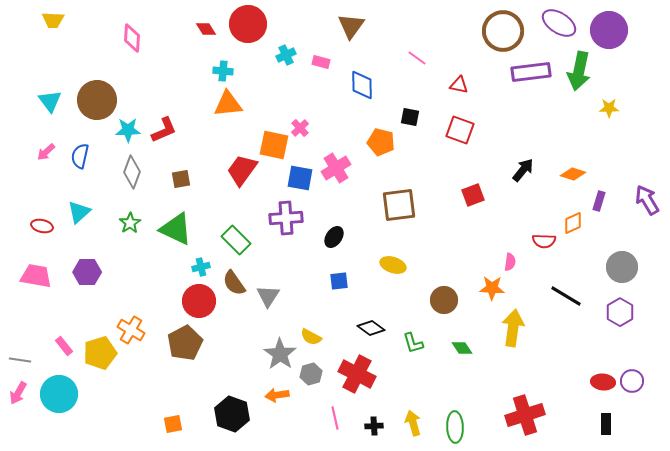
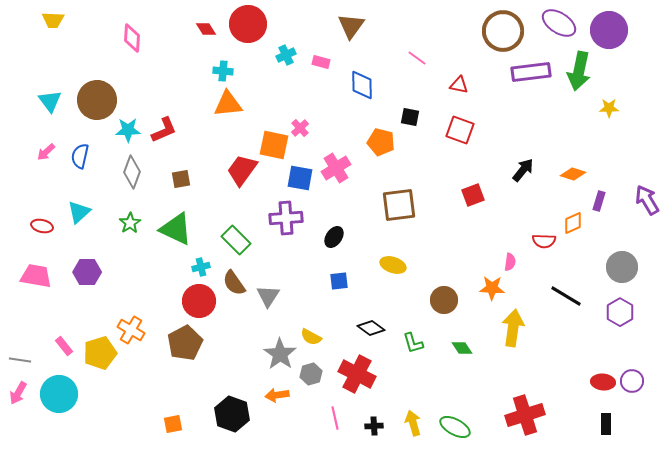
green ellipse at (455, 427): rotated 60 degrees counterclockwise
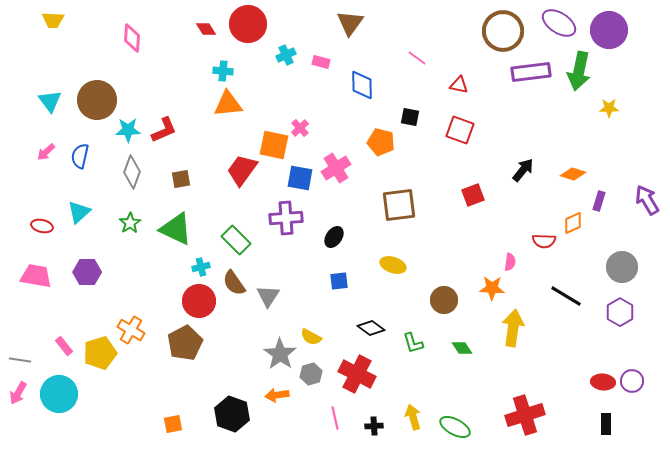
brown triangle at (351, 26): moved 1 px left, 3 px up
yellow arrow at (413, 423): moved 6 px up
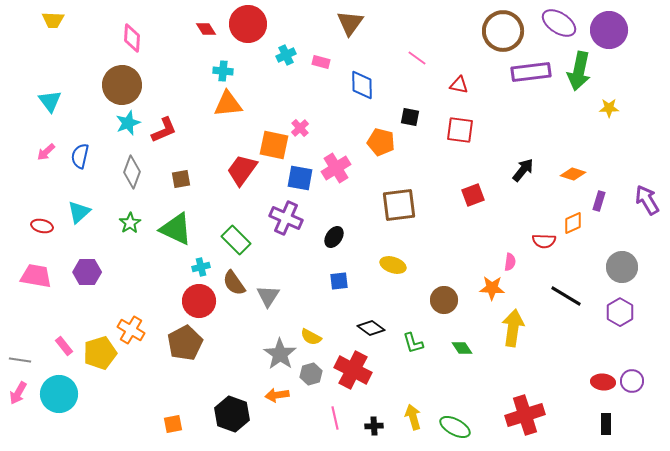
brown circle at (97, 100): moved 25 px right, 15 px up
cyan star at (128, 130): moved 7 px up; rotated 20 degrees counterclockwise
red square at (460, 130): rotated 12 degrees counterclockwise
purple cross at (286, 218): rotated 28 degrees clockwise
red cross at (357, 374): moved 4 px left, 4 px up
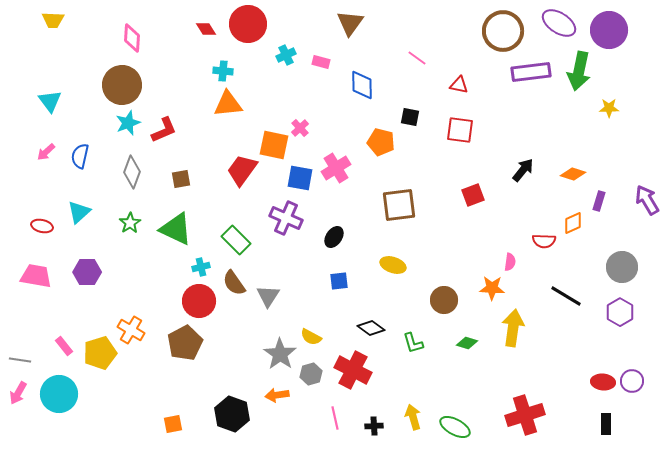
green diamond at (462, 348): moved 5 px right, 5 px up; rotated 40 degrees counterclockwise
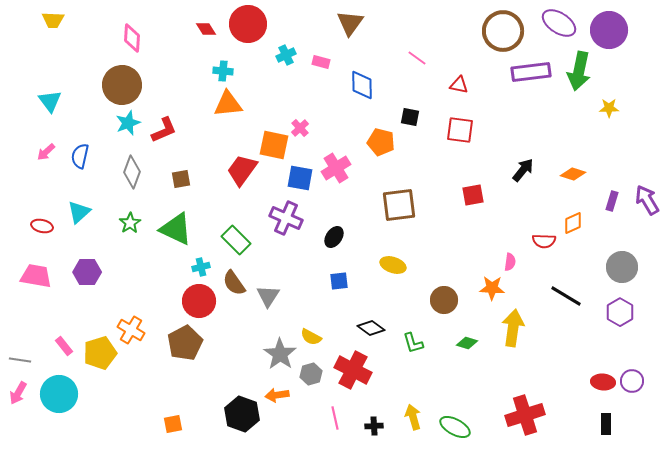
red square at (473, 195): rotated 10 degrees clockwise
purple rectangle at (599, 201): moved 13 px right
black hexagon at (232, 414): moved 10 px right
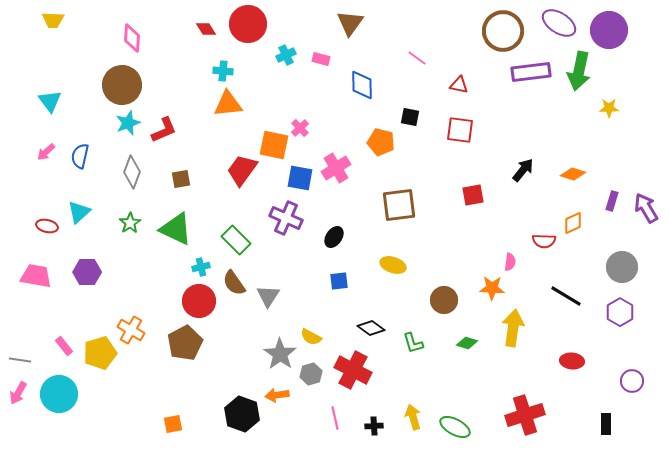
pink rectangle at (321, 62): moved 3 px up
purple arrow at (647, 200): moved 1 px left, 8 px down
red ellipse at (42, 226): moved 5 px right
red ellipse at (603, 382): moved 31 px left, 21 px up
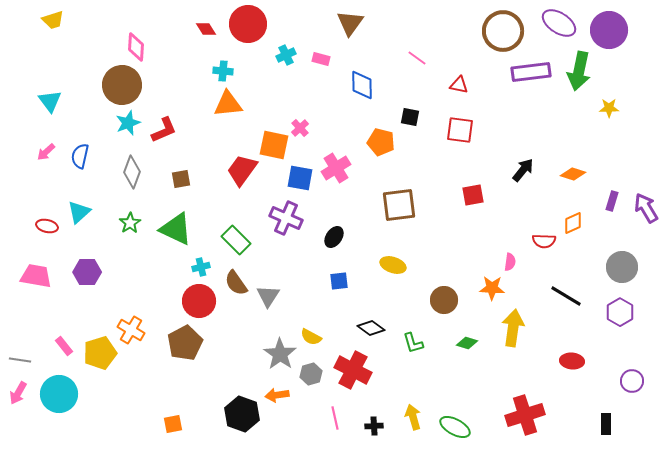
yellow trapezoid at (53, 20): rotated 20 degrees counterclockwise
pink diamond at (132, 38): moved 4 px right, 9 px down
brown semicircle at (234, 283): moved 2 px right
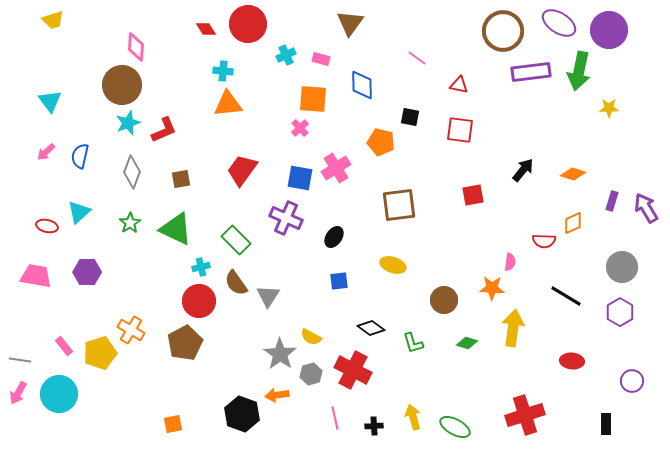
orange square at (274, 145): moved 39 px right, 46 px up; rotated 8 degrees counterclockwise
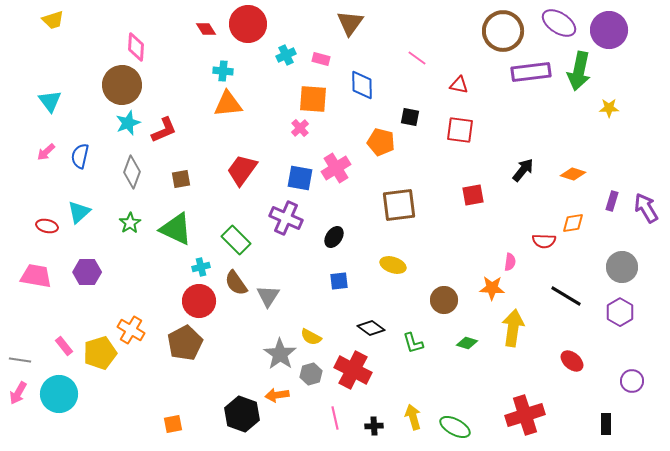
orange diamond at (573, 223): rotated 15 degrees clockwise
red ellipse at (572, 361): rotated 35 degrees clockwise
